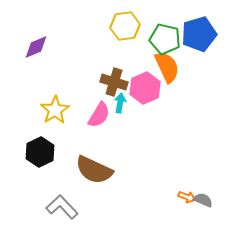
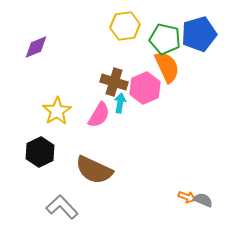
yellow star: moved 2 px right, 1 px down
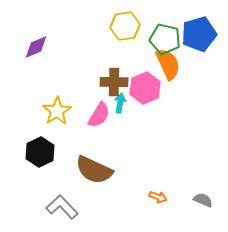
orange semicircle: moved 1 px right, 3 px up
brown cross: rotated 16 degrees counterclockwise
orange arrow: moved 29 px left
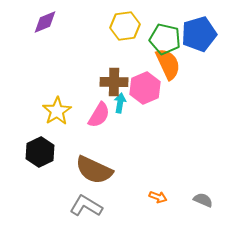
purple diamond: moved 9 px right, 25 px up
gray L-shape: moved 24 px right, 1 px up; rotated 16 degrees counterclockwise
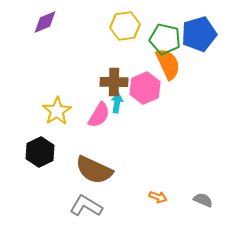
cyan arrow: moved 3 px left
